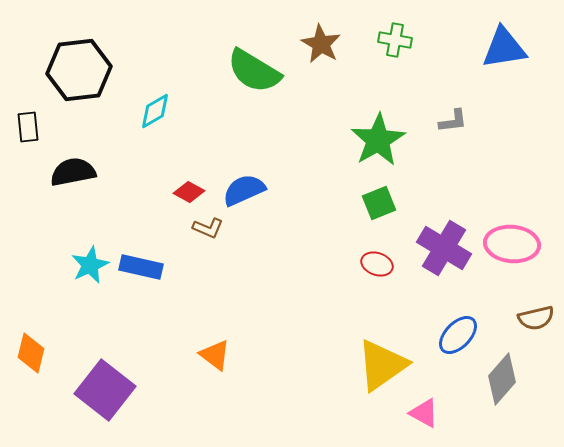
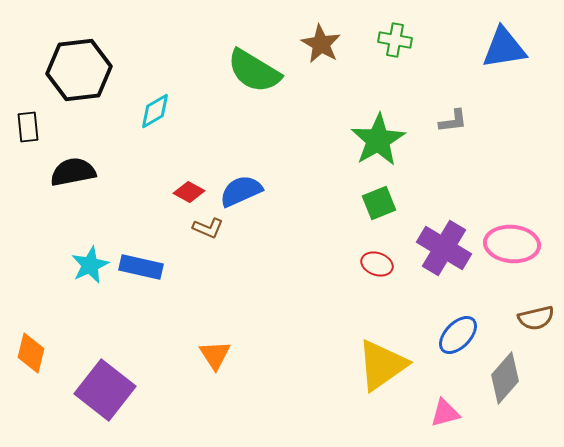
blue semicircle: moved 3 px left, 1 px down
orange triangle: rotated 20 degrees clockwise
gray diamond: moved 3 px right, 1 px up
pink triangle: moved 21 px right; rotated 44 degrees counterclockwise
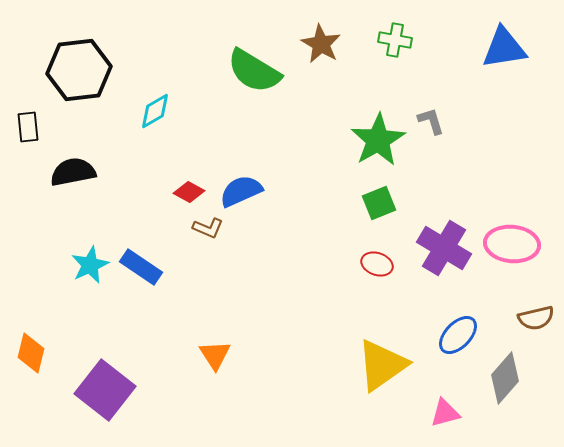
gray L-shape: moved 22 px left; rotated 100 degrees counterclockwise
blue rectangle: rotated 21 degrees clockwise
